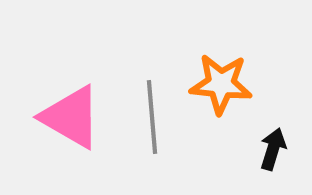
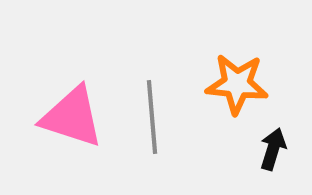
orange star: moved 16 px right
pink triangle: moved 1 px right; rotated 12 degrees counterclockwise
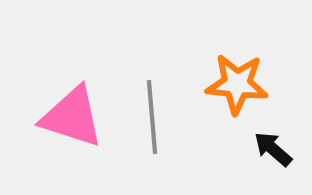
black arrow: rotated 66 degrees counterclockwise
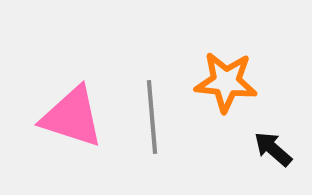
orange star: moved 11 px left, 2 px up
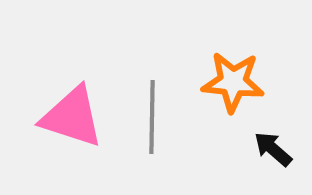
orange star: moved 7 px right
gray line: rotated 6 degrees clockwise
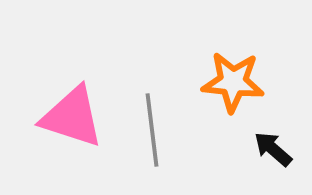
gray line: moved 13 px down; rotated 8 degrees counterclockwise
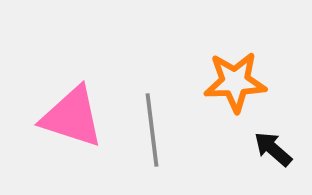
orange star: moved 2 px right; rotated 8 degrees counterclockwise
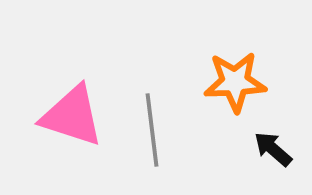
pink triangle: moved 1 px up
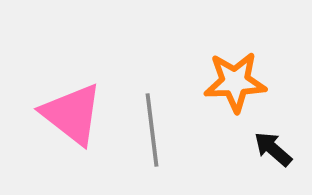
pink triangle: moved 2 px up; rotated 20 degrees clockwise
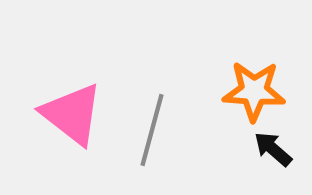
orange star: moved 19 px right, 9 px down; rotated 6 degrees clockwise
gray line: rotated 22 degrees clockwise
